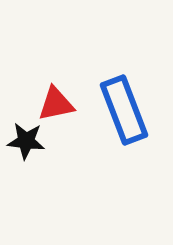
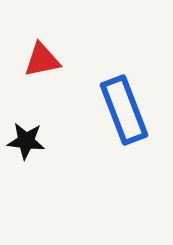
red triangle: moved 14 px left, 44 px up
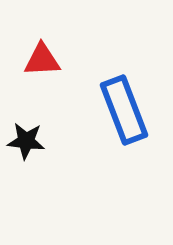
red triangle: rotated 9 degrees clockwise
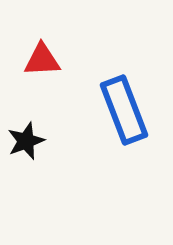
black star: rotated 27 degrees counterclockwise
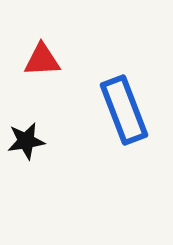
black star: rotated 12 degrees clockwise
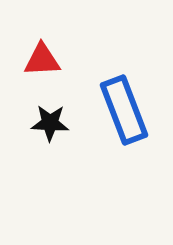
black star: moved 24 px right, 18 px up; rotated 12 degrees clockwise
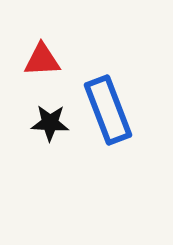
blue rectangle: moved 16 px left
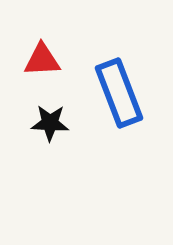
blue rectangle: moved 11 px right, 17 px up
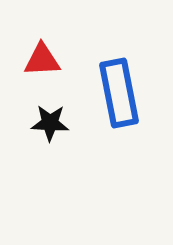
blue rectangle: rotated 10 degrees clockwise
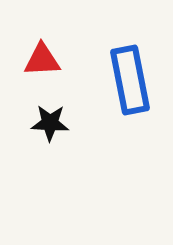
blue rectangle: moved 11 px right, 13 px up
